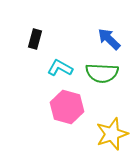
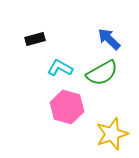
black rectangle: rotated 60 degrees clockwise
green semicircle: rotated 32 degrees counterclockwise
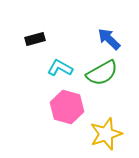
yellow star: moved 6 px left
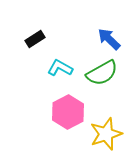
black rectangle: rotated 18 degrees counterclockwise
pink hexagon: moved 1 px right, 5 px down; rotated 16 degrees clockwise
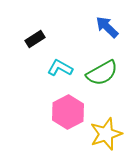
blue arrow: moved 2 px left, 12 px up
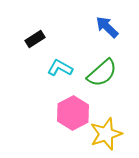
green semicircle: rotated 12 degrees counterclockwise
pink hexagon: moved 5 px right, 1 px down
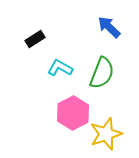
blue arrow: moved 2 px right
green semicircle: rotated 28 degrees counterclockwise
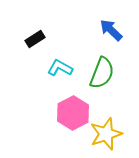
blue arrow: moved 2 px right, 3 px down
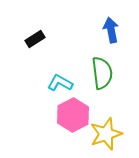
blue arrow: rotated 35 degrees clockwise
cyan L-shape: moved 15 px down
green semicircle: rotated 28 degrees counterclockwise
pink hexagon: moved 2 px down
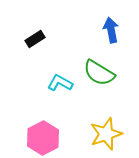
green semicircle: moved 3 px left; rotated 128 degrees clockwise
pink hexagon: moved 30 px left, 23 px down
